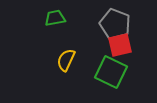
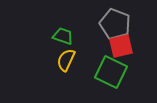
green trapezoid: moved 8 px right, 18 px down; rotated 30 degrees clockwise
red square: moved 1 px right, 1 px down
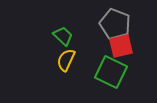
green trapezoid: rotated 25 degrees clockwise
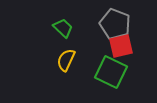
green trapezoid: moved 8 px up
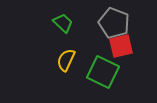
gray pentagon: moved 1 px left, 1 px up
green trapezoid: moved 5 px up
green square: moved 8 px left
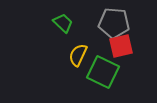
gray pentagon: rotated 16 degrees counterclockwise
yellow semicircle: moved 12 px right, 5 px up
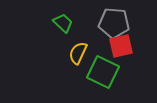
yellow semicircle: moved 2 px up
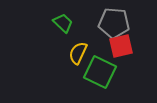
green square: moved 3 px left
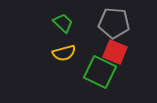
red square: moved 6 px left, 6 px down; rotated 35 degrees clockwise
yellow semicircle: moved 14 px left; rotated 130 degrees counterclockwise
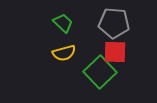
red square: rotated 20 degrees counterclockwise
green square: rotated 20 degrees clockwise
